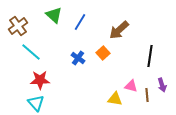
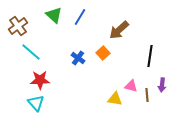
blue line: moved 5 px up
purple arrow: rotated 24 degrees clockwise
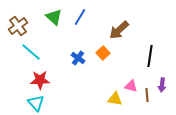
green triangle: moved 2 px down
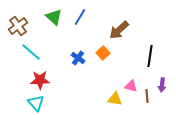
brown line: moved 1 px down
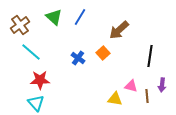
brown cross: moved 2 px right, 1 px up
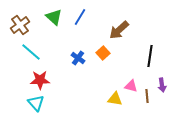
purple arrow: rotated 16 degrees counterclockwise
